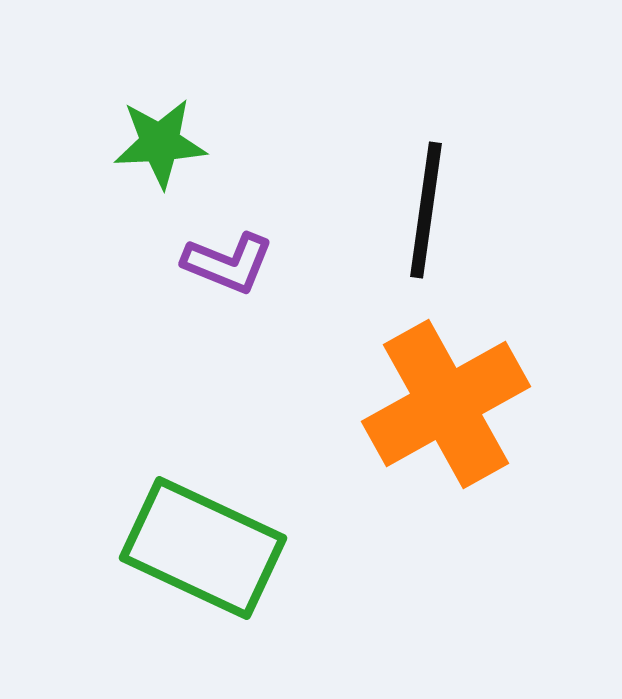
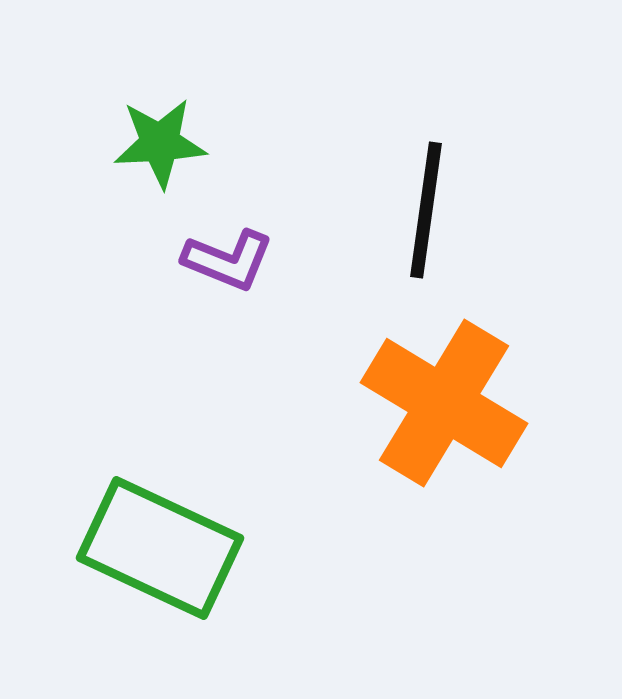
purple L-shape: moved 3 px up
orange cross: moved 2 px left, 1 px up; rotated 30 degrees counterclockwise
green rectangle: moved 43 px left
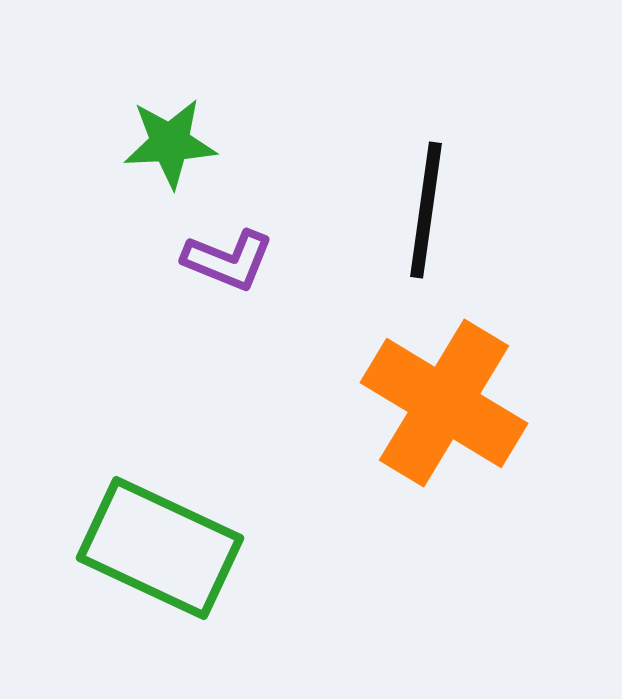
green star: moved 10 px right
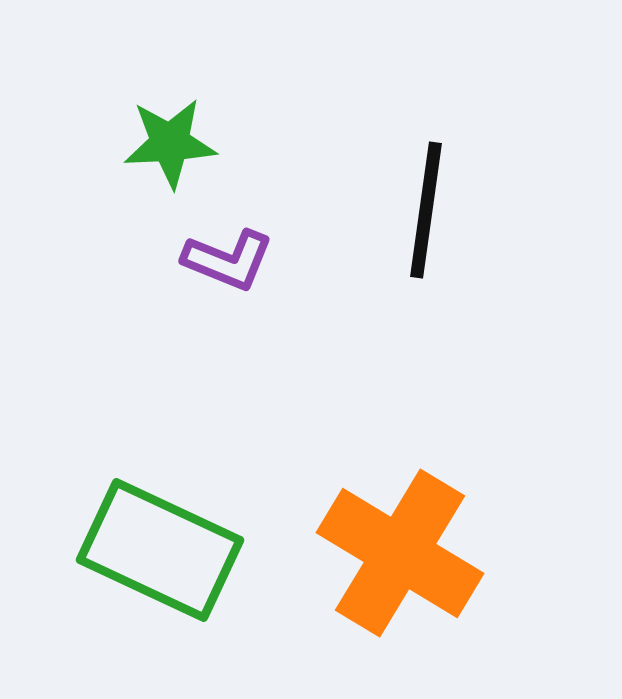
orange cross: moved 44 px left, 150 px down
green rectangle: moved 2 px down
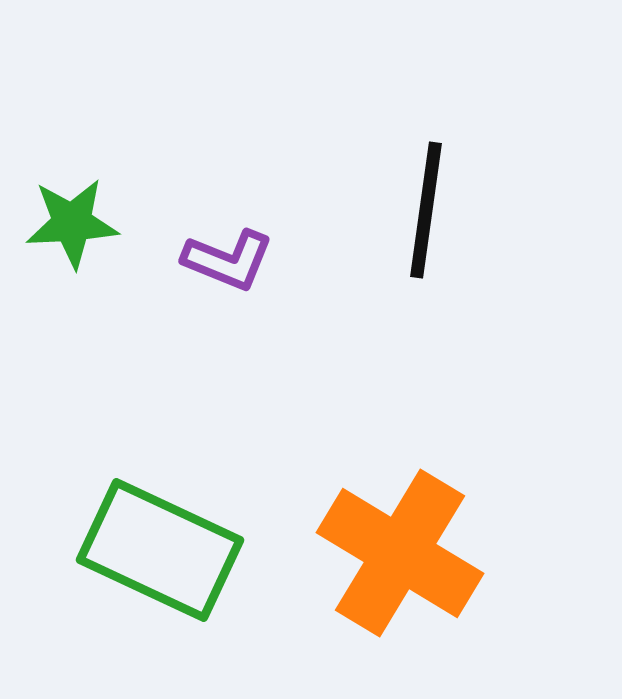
green star: moved 98 px left, 80 px down
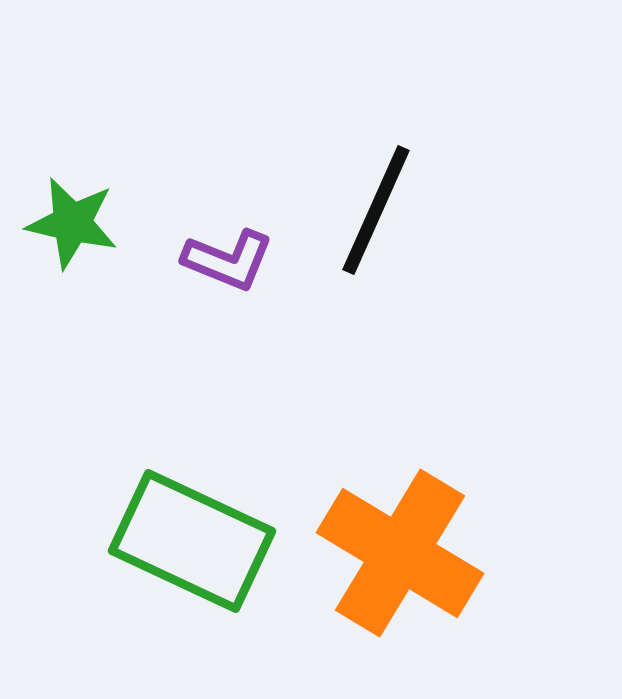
black line: moved 50 px left; rotated 16 degrees clockwise
green star: rotated 16 degrees clockwise
green rectangle: moved 32 px right, 9 px up
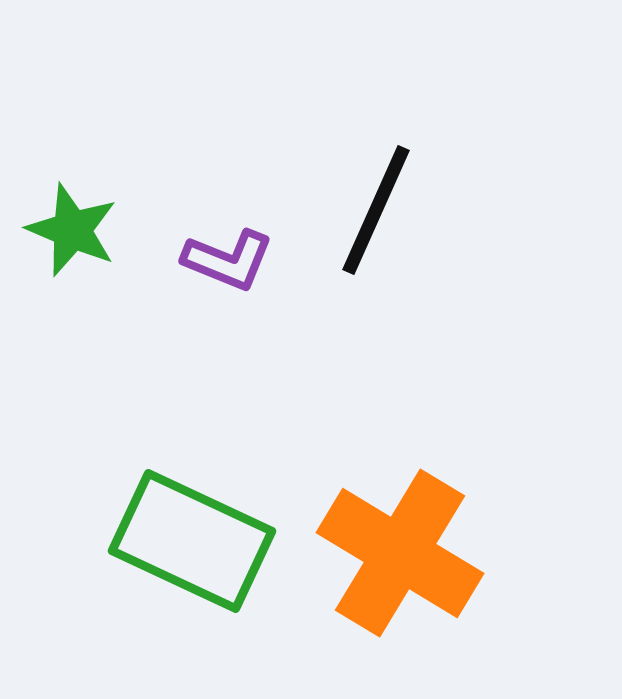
green star: moved 7 px down; rotated 10 degrees clockwise
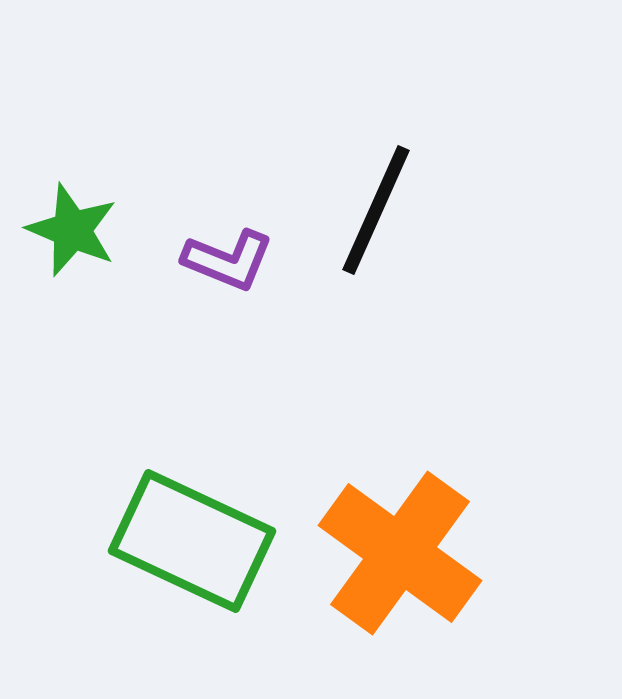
orange cross: rotated 5 degrees clockwise
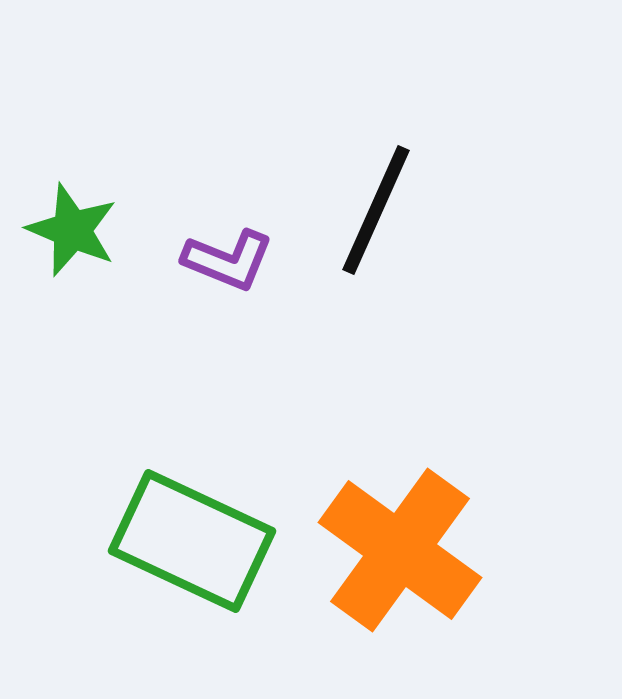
orange cross: moved 3 px up
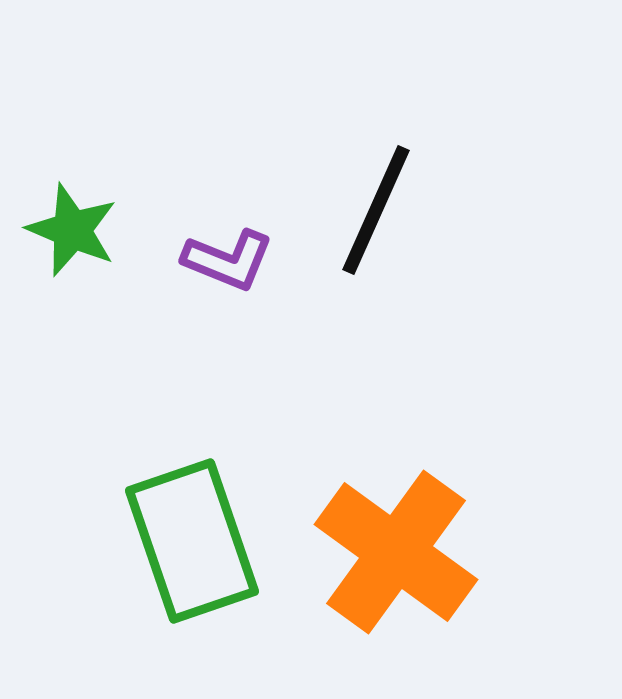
green rectangle: rotated 46 degrees clockwise
orange cross: moved 4 px left, 2 px down
